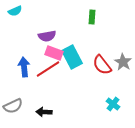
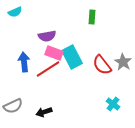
cyan semicircle: moved 1 px down
blue arrow: moved 5 px up
black arrow: rotated 21 degrees counterclockwise
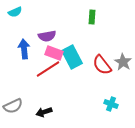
blue arrow: moved 13 px up
cyan cross: moved 2 px left; rotated 16 degrees counterclockwise
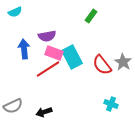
green rectangle: moved 1 px left, 1 px up; rotated 32 degrees clockwise
